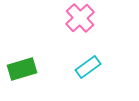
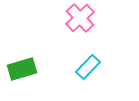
cyan rectangle: rotated 10 degrees counterclockwise
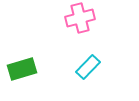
pink cross: rotated 28 degrees clockwise
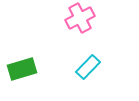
pink cross: rotated 12 degrees counterclockwise
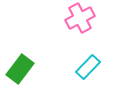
green rectangle: moved 2 px left; rotated 36 degrees counterclockwise
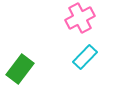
cyan rectangle: moved 3 px left, 10 px up
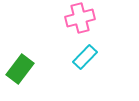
pink cross: rotated 12 degrees clockwise
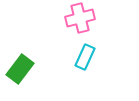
cyan rectangle: rotated 20 degrees counterclockwise
